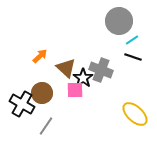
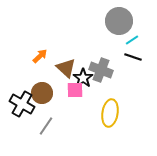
yellow ellipse: moved 25 px left, 1 px up; rotated 56 degrees clockwise
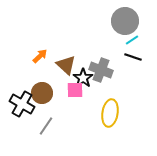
gray circle: moved 6 px right
brown triangle: moved 3 px up
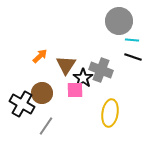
gray circle: moved 6 px left
cyan line: rotated 40 degrees clockwise
brown triangle: rotated 20 degrees clockwise
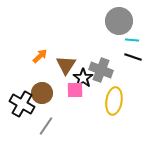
yellow ellipse: moved 4 px right, 12 px up
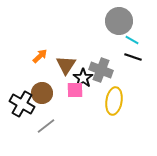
cyan line: rotated 24 degrees clockwise
gray line: rotated 18 degrees clockwise
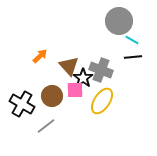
black line: rotated 24 degrees counterclockwise
brown triangle: moved 3 px right, 1 px down; rotated 15 degrees counterclockwise
brown circle: moved 10 px right, 3 px down
yellow ellipse: moved 12 px left; rotated 24 degrees clockwise
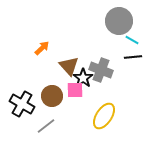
orange arrow: moved 2 px right, 8 px up
yellow ellipse: moved 2 px right, 15 px down
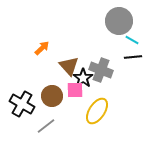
yellow ellipse: moved 7 px left, 5 px up
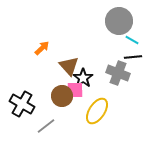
gray cross: moved 17 px right, 3 px down
brown circle: moved 10 px right
